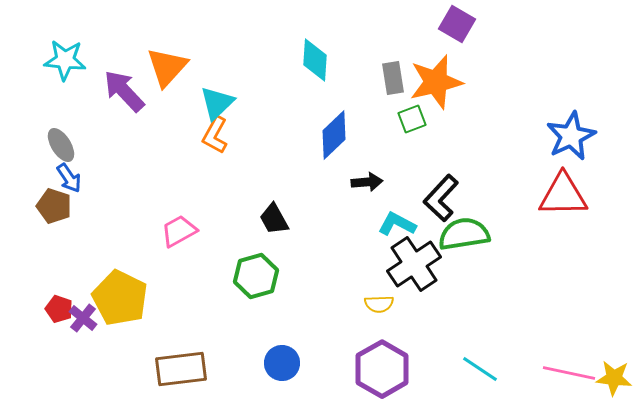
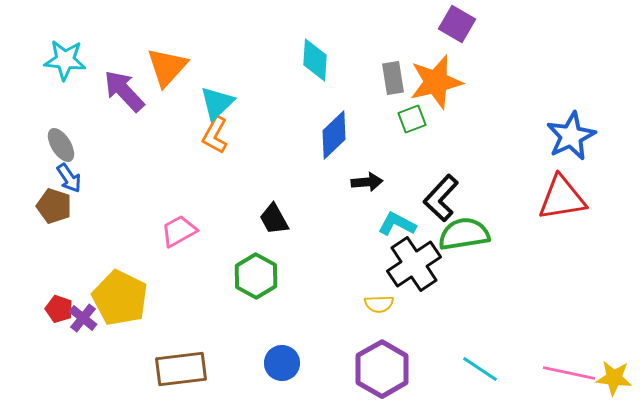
red triangle: moved 1 px left, 3 px down; rotated 8 degrees counterclockwise
green hexagon: rotated 15 degrees counterclockwise
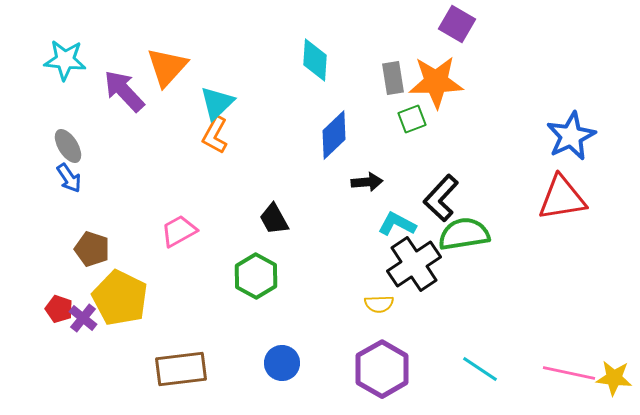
orange star: rotated 12 degrees clockwise
gray ellipse: moved 7 px right, 1 px down
brown pentagon: moved 38 px right, 43 px down
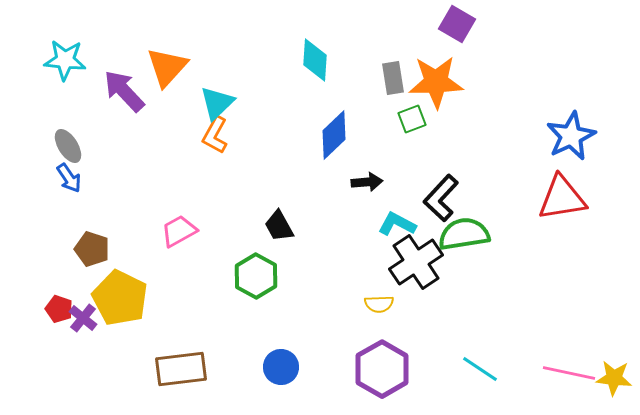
black trapezoid: moved 5 px right, 7 px down
black cross: moved 2 px right, 2 px up
blue circle: moved 1 px left, 4 px down
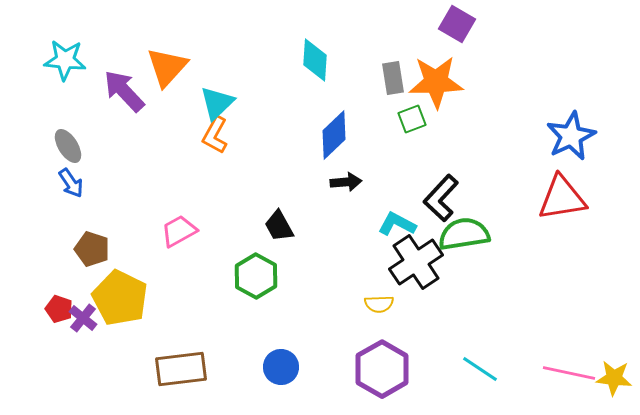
blue arrow: moved 2 px right, 5 px down
black arrow: moved 21 px left
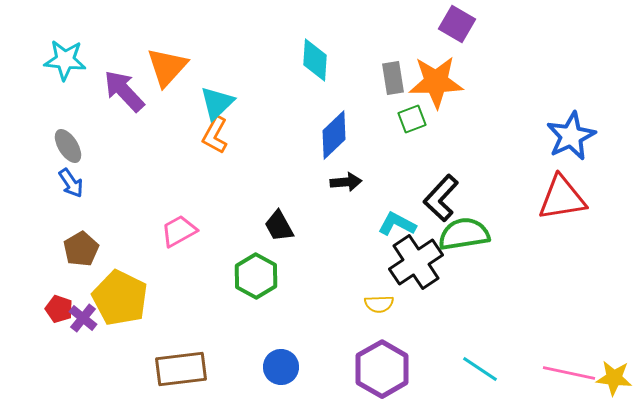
brown pentagon: moved 11 px left; rotated 24 degrees clockwise
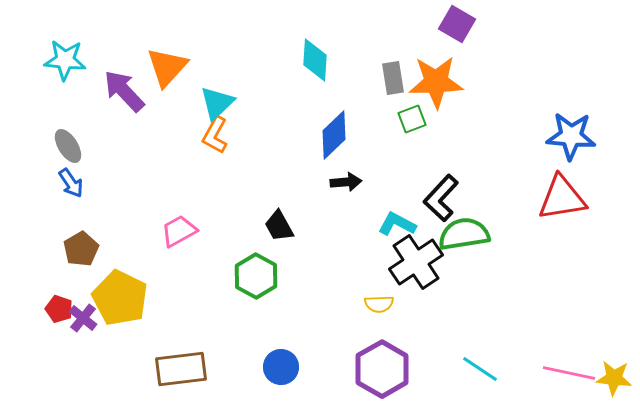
blue star: rotated 30 degrees clockwise
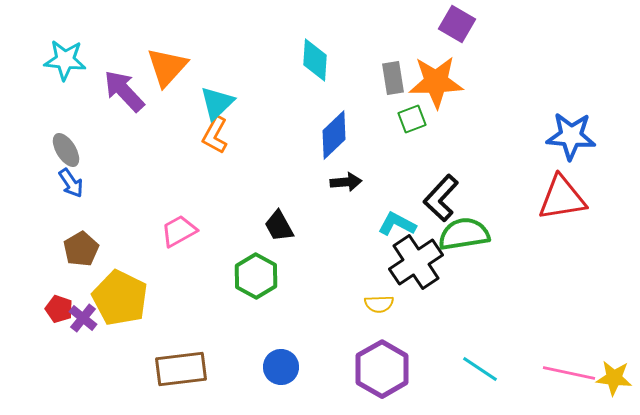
gray ellipse: moved 2 px left, 4 px down
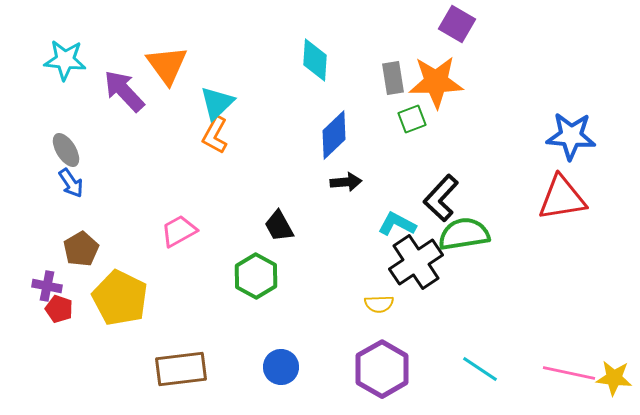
orange triangle: moved 2 px up; rotated 18 degrees counterclockwise
purple cross: moved 36 px left, 32 px up; rotated 28 degrees counterclockwise
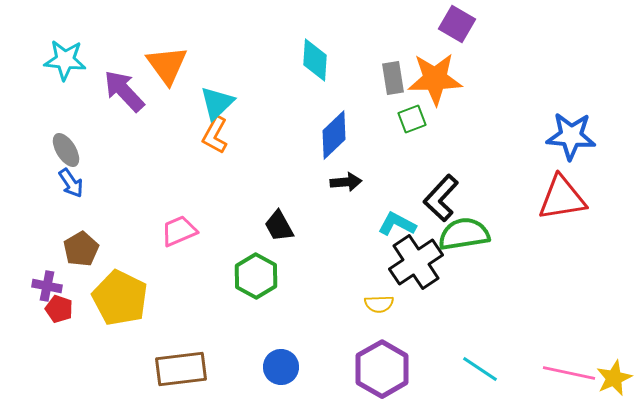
orange star: moved 1 px left, 3 px up
pink trapezoid: rotated 6 degrees clockwise
yellow star: rotated 30 degrees counterclockwise
